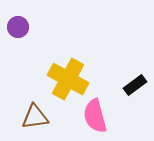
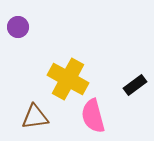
pink semicircle: moved 2 px left
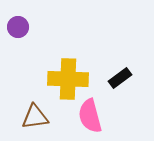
yellow cross: rotated 27 degrees counterclockwise
black rectangle: moved 15 px left, 7 px up
pink semicircle: moved 3 px left
